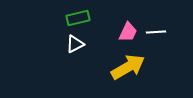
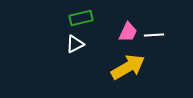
green rectangle: moved 3 px right
white line: moved 2 px left, 3 px down
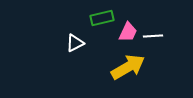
green rectangle: moved 21 px right
white line: moved 1 px left, 1 px down
white triangle: moved 1 px up
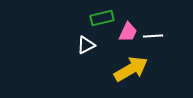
white triangle: moved 11 px right, 2 px down
yellow arrow: moved 3 px right, 2 px down
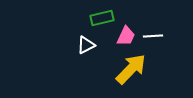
pink trapezoid: moved 2 px left, 4 px down
yellow arrow: rotated 16 degrees counterclockwise
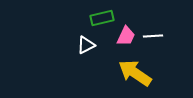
yellow arrow: moved 4 px right, 4 px down; rotated 100 degrees counterclockwise
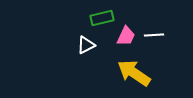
white line: moved 1 px right, 1 px up
yellow arrow: moved 1 px left
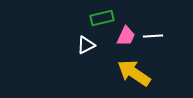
white line: moved 1 px left, 1 px down
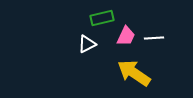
white line: moved 1 px right, 2 px down
white triangle: moved 1 px right, 1 px up
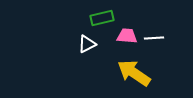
pink trapezoid: moved 1 px right; rotated 110 degrees counterclockwise
